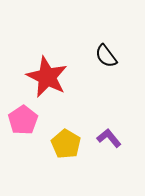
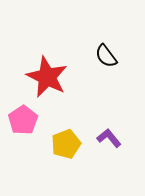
yellow pentagon: rotated 20 degrees clockwise
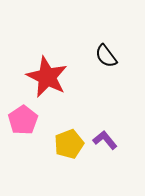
purple L-shape: moved 4 px left, 2 px down
yellow pentagon: moved 3 px right
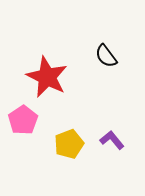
purple L-shape: moved 7 px right
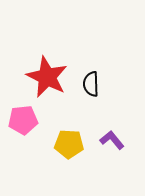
black semicircle: moved 15 px left, 28 px down; rotated 35 degrees clockwise
pink pentagon: rotated 28 degrees clockwise
yellow pentagon: rotated 24 degrees clockwise
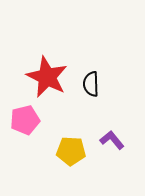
pink pentagon: moved 2 px right; rotated 8 degrees counterclockwise
yellow pentagon: moved 2 px right, 7 px down
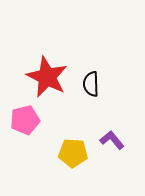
yellow pentagon: moved 2 px right, 2 px down
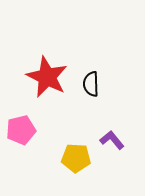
pink pentagon: moved 4 px left, 10 px down
yellow pentagon: moved 3 px right, 5 px down
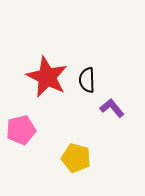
black semicircle: moved 4 px left, 4 px up
purple L-shape: moved 32 px up
yellow pentagon: rotated 12 degrees clockwise
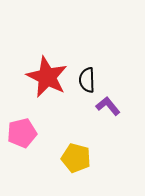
purple L-shape: moved 4 px left, 2 px up
pink pentagon: moved 1 px right, 3 px down
